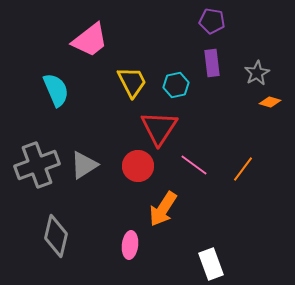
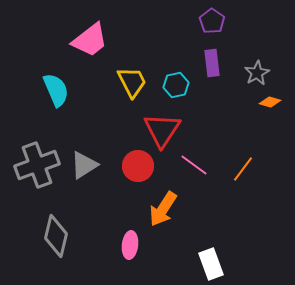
purple pentagon: rotated 25 degrees clockwise
red triangle: moved 3 px right, 2 px down
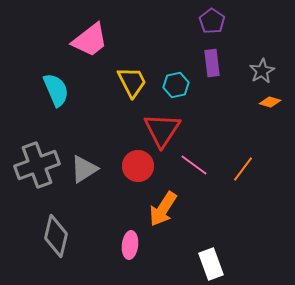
gray star: moved 5 px right, 2 px up
gray triangle: moved 4 px down
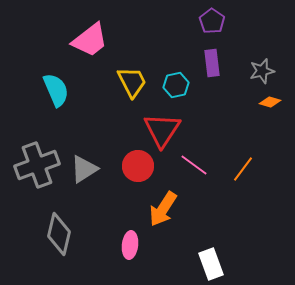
gray star: rotated 15 degrees clockwise
gray diamond: moved 3 px right, 2 px up
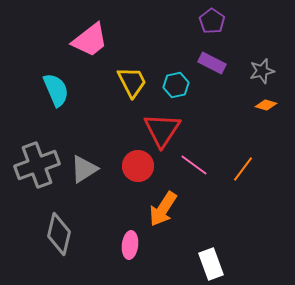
purple rectangle: rotated 56 degrees counterclockwise
orange diamond: moved 4 px left, 3 px down
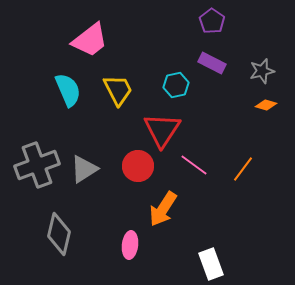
yellow trapezoid: moved 14 px left, 8 px down
cyan semicircle: moved 12 px right
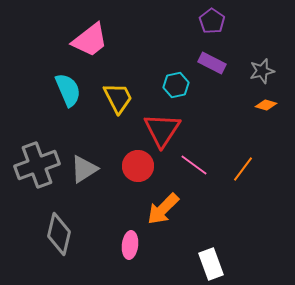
yellow trapezoid: moved 8 px down
orange arrow: rotated 12 degrees clockwise
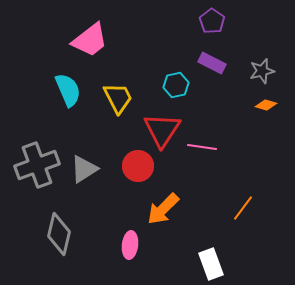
pink line: moved 8 px right, 18 px up; rotated 28 degrees counterclockwise
orange line: moved 39 px down
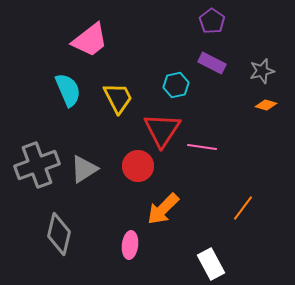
white rectangle: rotated 8 degrees counterclockwise
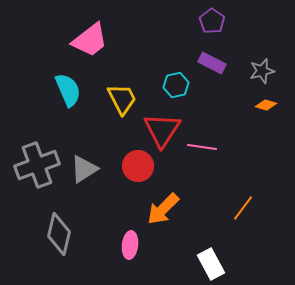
yellow trapezoid: moved 4 px right, 1 px down
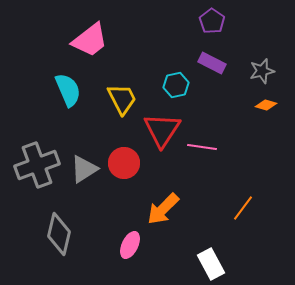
red circle: moved 14 px left, 3 px up
pink ellipse: rotated 20 degrees clockwise
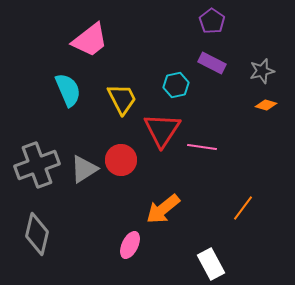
red circle: moved 3 px left, 3 px up
orange arrow: rotated 6 degrees clockwise
gray diamond: moved 22 px left
